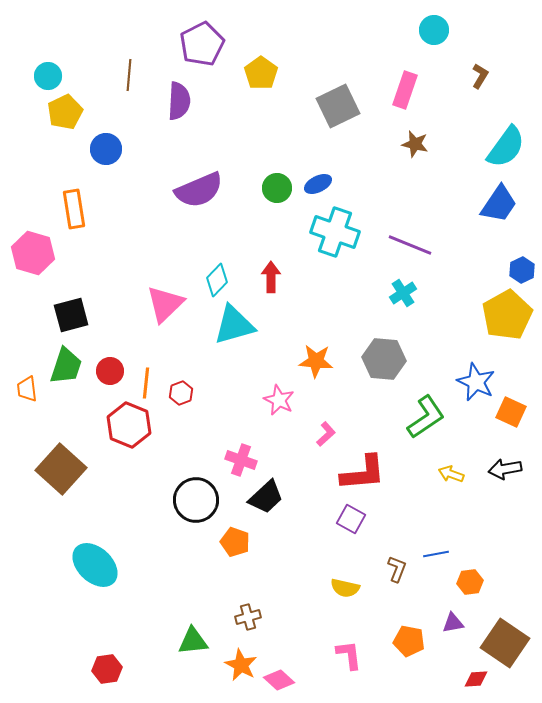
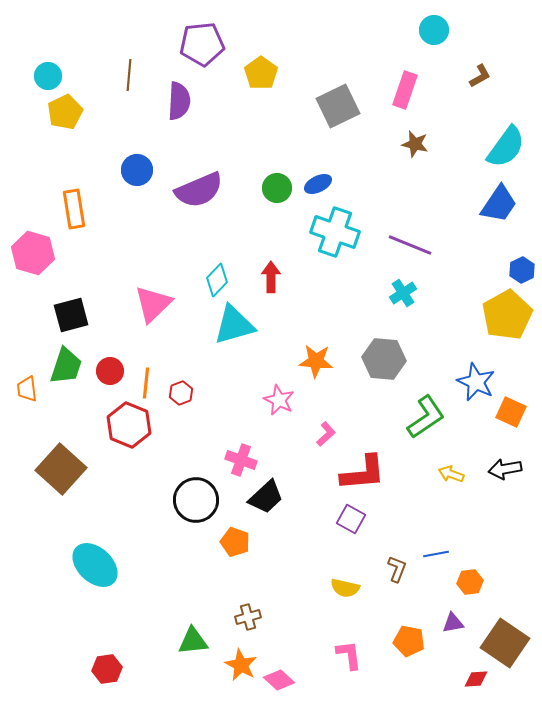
purple pentagon at (202, 44): rotated 21 degrees clockwise
brown L-shape at (480, 76): rotated 30 degrees clockwise
blue circle at (106, 149): moved 31 px right, 21 px down
pink triangle at (165, 304): moved 12 px left
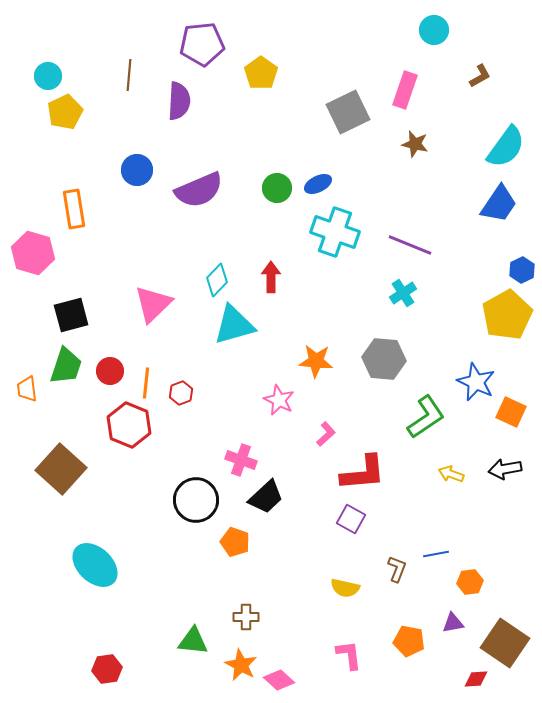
gray square at (338, 106): moved 10 px right, 6 px down
brown cross at (248, 617): moved 2 px left; rotated 15 degrees clockwise
green triangle at (193, 641): rotated 12 degrees clockwise
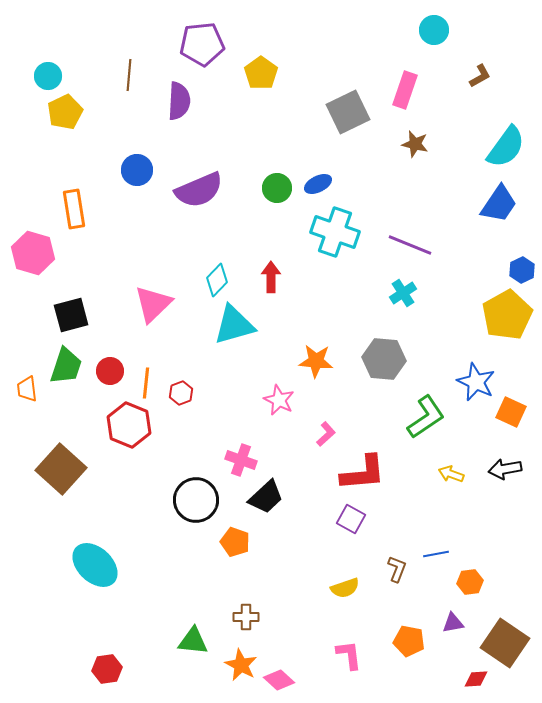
yellow semicircle at (345, 588): rotated 32 degrees counterclockwise
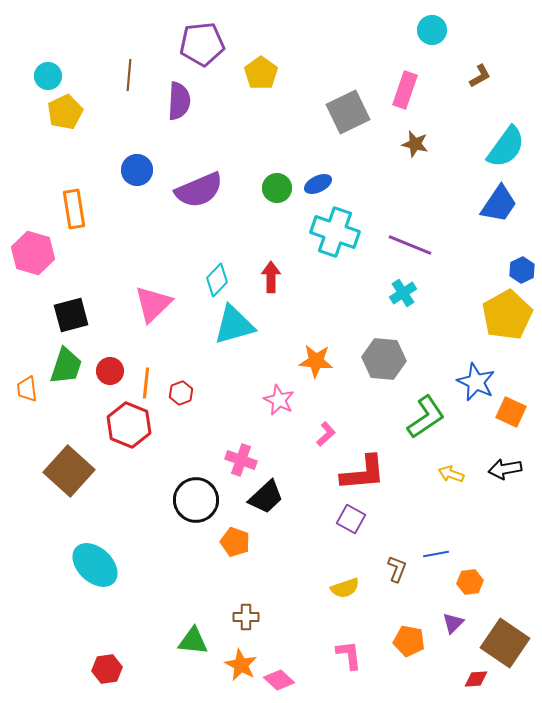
cyan circle at (434, 30): moved 2 px left
brown square at (61, 469): moved 8 px right, 2 px down
purple triangle at (453, 623): rotated 35 degrees counterclockwise
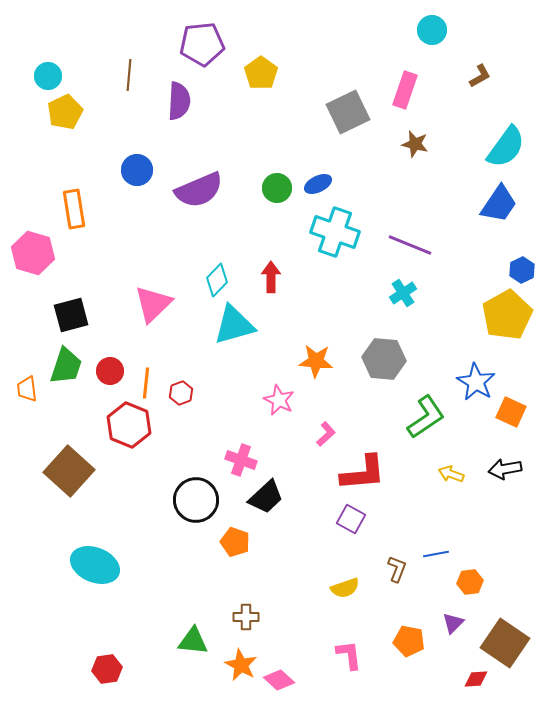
blue star at (476, 382): rotated 6 degrees clockwise
cyan ellipse at (95, 565): rotated 21 degrees counterclockwise
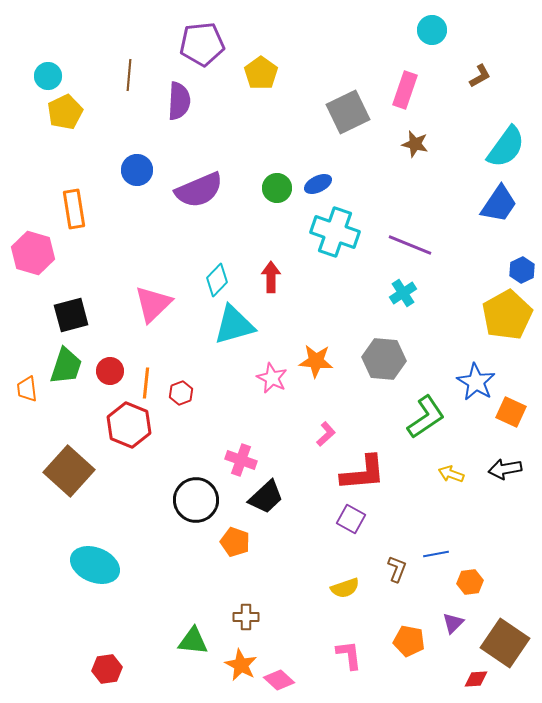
pink star at (279, 400): moved 7 px left, 22 px up
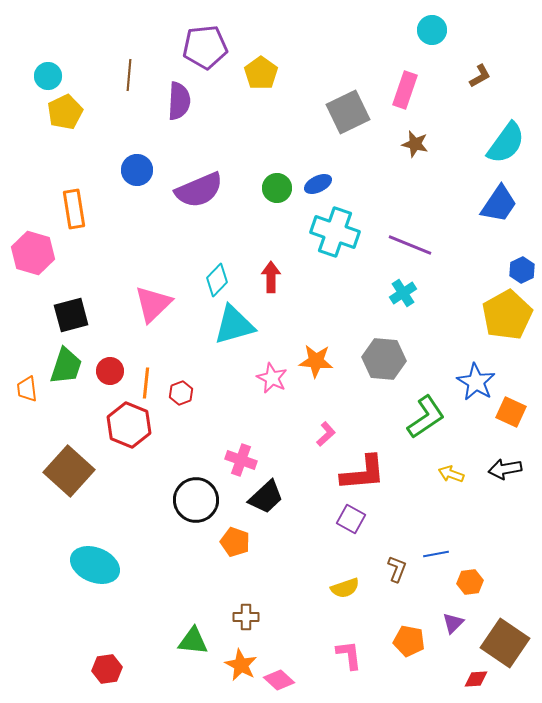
purple pentagon at (202, 44): moved 3 px right, 3 px down
cyan semicircle at (506, 147): moved 4 px up
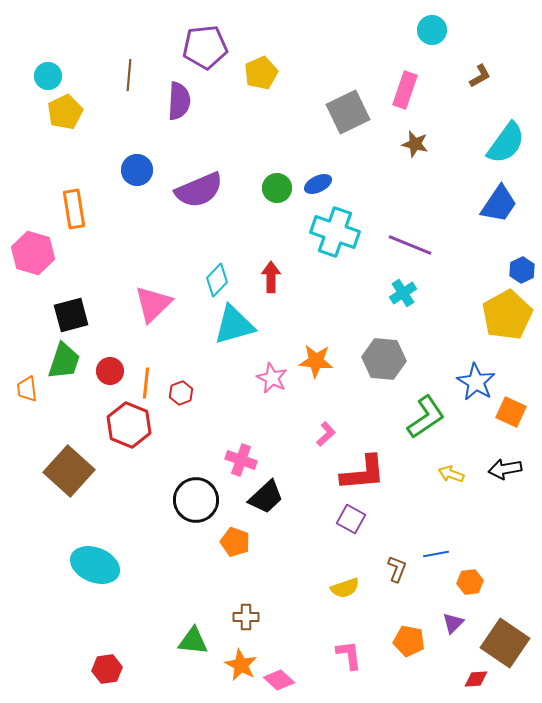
yellow pentagon at (261, 73): rotated 12 degrees clockwise
green trapezoid at (66, 366): moved 2 px left, 5 px up
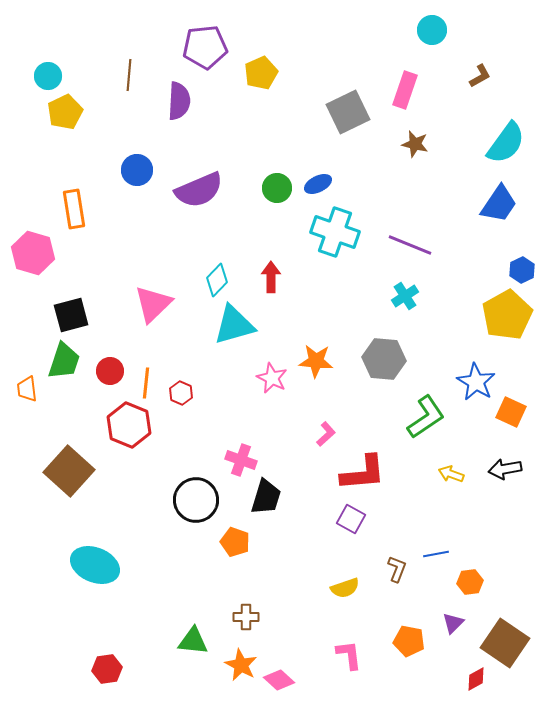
cyan cross at (403, 293): moved 2 px right, 3 px down
red hexagon at (181, 393): rotated 15 degrees counterclockwise
black trapezoid at (266, 497): rotated 30 degrees counterclockwise
red diamond at (476, 679): rotated 25 degrees counterclockwise
